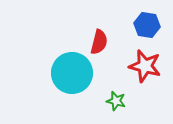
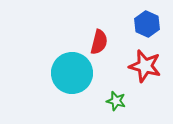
blue hexagon: moved 1 px up; rotated 15 degrees clockwise
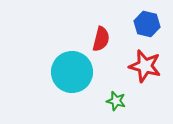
blue hexagon: rotated 10 degrees counterclockwise
red semicircle: moved 2 px right, 3 px up
cyan circle: moved 1 px up
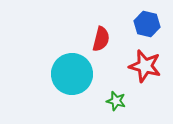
cyan circle: moved 2 px down
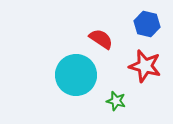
red semicircle: rotated 70 degrees counterclockwise
cyan circle: moved 4 px right, 1 px down
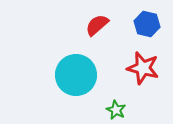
red semicircle: moved 4 px left, 14 px up; rotated 75 degrees counterclockwise
red star: moved 2 px left, 2 px down
green star: moved 9 px down; rotated 12 degrees clockwise
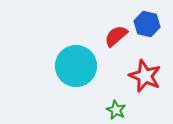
red semicircle: moved 19 px right, 11 px down
red star: moved 2 px right, 8 px down; rotated 8 degrees clockwise
cyan circle: moved 9 px up
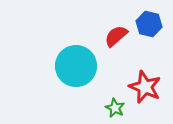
blue hexagon: moved 2 px right
red star: moved 11 px down
green star: moved 1 px left, 2 px up
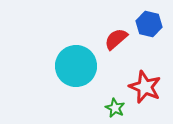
red semicircle: moved 3 px down
